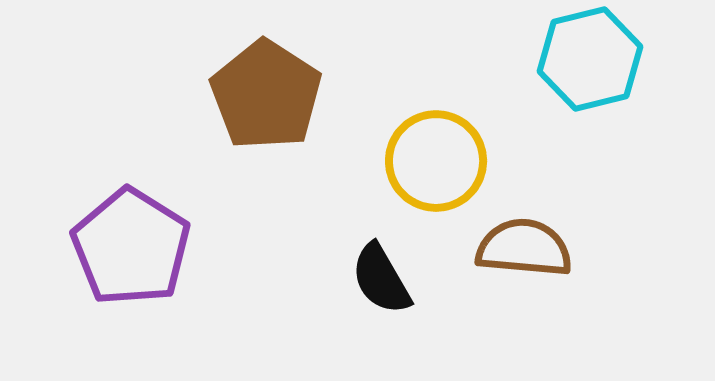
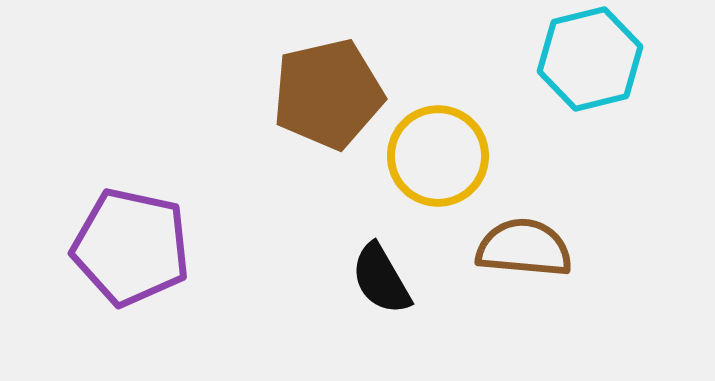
brown pentagon: moved 62 px right, 1 px up; rotated 26 degrees clockwise
yellow circle: moved 2 px right, 5 px up
purple pentagon: rotated 20 degrees counterclockwise
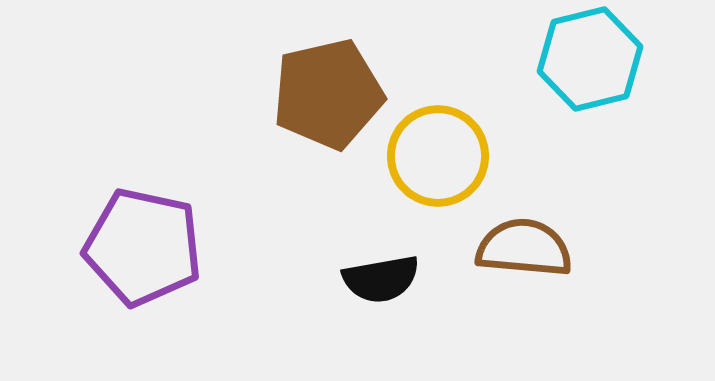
purple pentagon: moved 12 px right
black semicircle: rotated 70 degrees counterclockwise
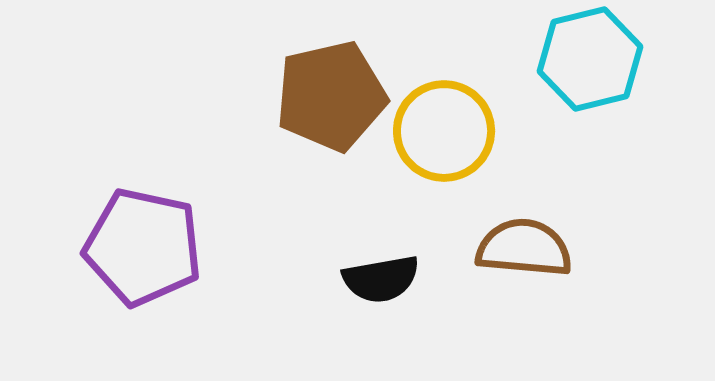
brown pentagon: moved 3 px right, 2 px down
yellow circle: moved 6 px right, 25 px up
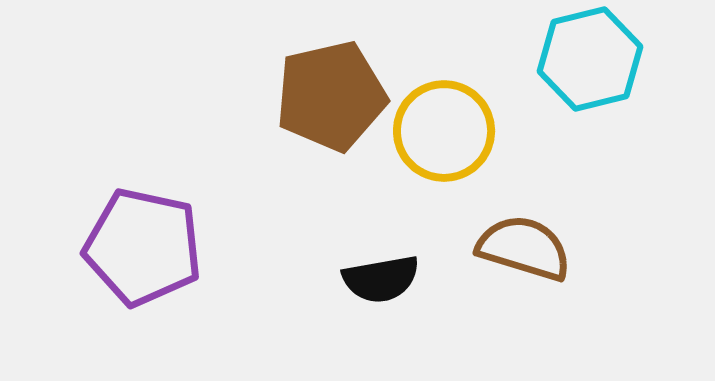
brown semicircle: rotated 12 degrees clockwise
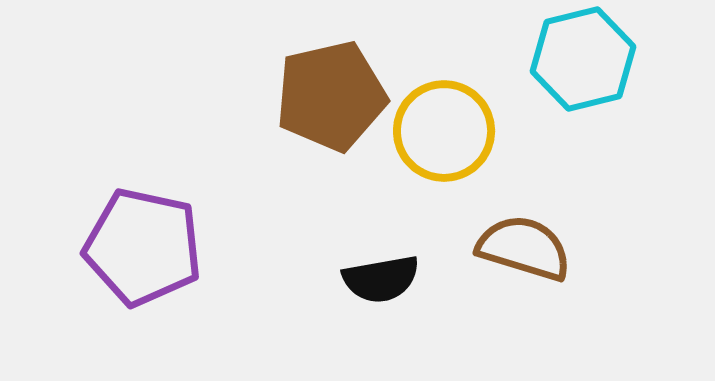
cyan hexagon: moved 7 px left
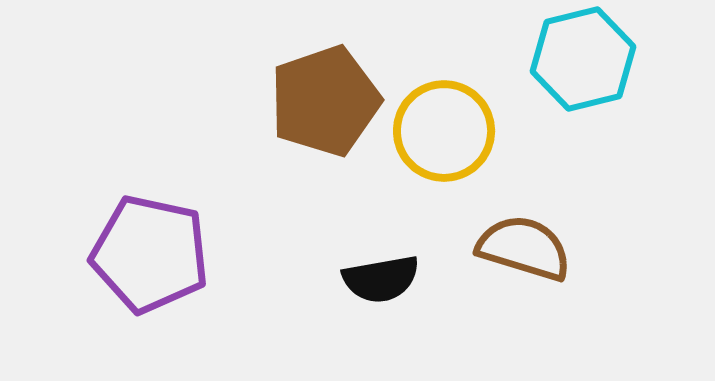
brown pentagon: moved 6 px left, 5 px down; rotated 6 degrees counterclockwise
purple pentagon: moved 7 px right, 7 px down
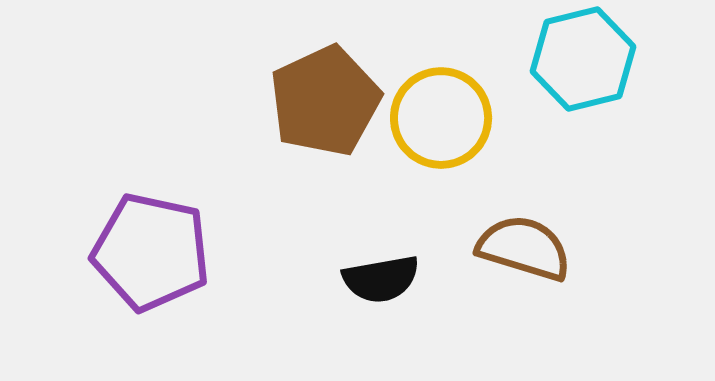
brown pentagon: rotated 6 degrees counterclockwise
yellow circle: moved 3 px left, 13 px up
purple pentagon: moved 1 px right, 2 px up
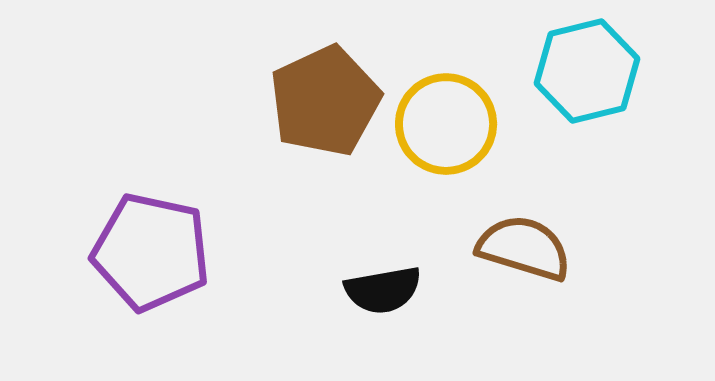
cyan hexagon: moved 4 px right, 12 px down
yellow circle: moved 5 px right, 6 px down
black semicircle: moved 2 px right, 11 px down
